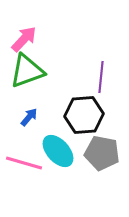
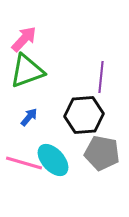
cyan ellipse: moved 5 px left, 9 px down
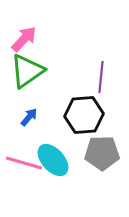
green triangle: rotated 15 degrees counterclockwise
gray pentagon: rotated 12 degrees counterclockwise
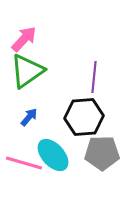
purple line: moved 7 px left
black hexagon: moved 2 px down
cyan ellipse: moved 5 px up
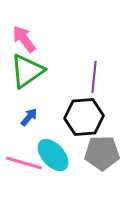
pink arrow: rotated 80 degrees counterclockwise
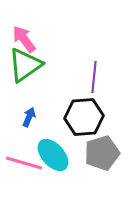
green triangle: moved 2 px left, 6 px up
blue arrow: rotated 18 degrees counterclockwise
gray pentagon: rotated 16 degrees counterclockwise
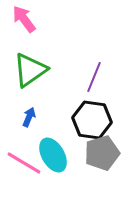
pink arrow: moved 20 px up
green triangle: moved 5 px right, 5 px down
purple line: rotated 16 degrees clockwise
black hexagon: moved 8 px right, 3 px down; rotated 12 degrees clockwise
cyan ellipse: rotated 12 degrees clockwise
pink line: rotated 15 degrees clockwise
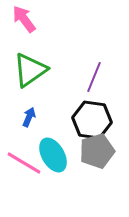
gray pentagon: moved 5 px left, 2 px up
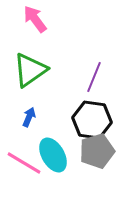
pink arrow: moved 11 px right
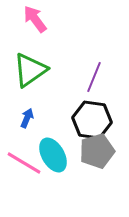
blue arrow: moved 2 px left, 1 px down
